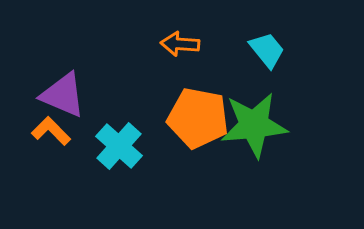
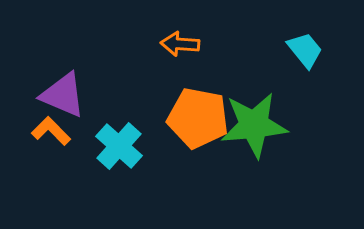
cyan trapezoid: moved 38 px right
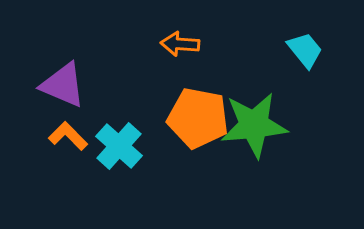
purple triangle: moved 10 px up
orange L-shape: moved 17 px right, 5 px down
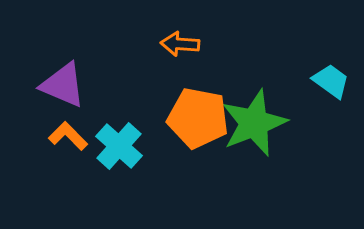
cyan trapezoid: moved 26 px right, 31 px down; rotated 15 degrees counterclockwise
green star: moved 2 px up; rotated 16 degrees counterclockwise
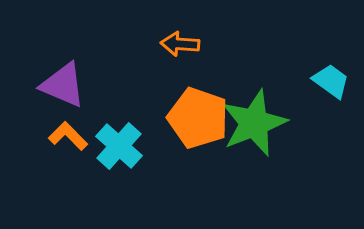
orange pentagon: rotated 8 degrees clockwise
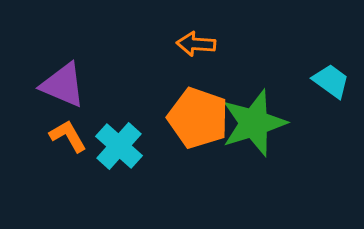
orange arrow: moved 16 px right
green star: rotated 4 degrees clockwise
orange L-shape: rotated 15 degrees clockwise
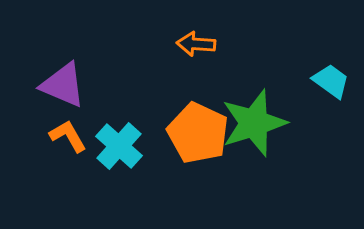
orange pentagon: moved 15 px down; rotated 6 degrees clockwise
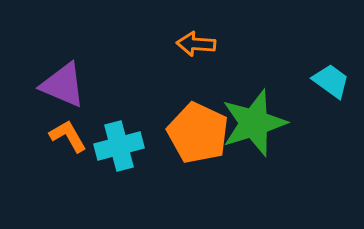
cyan cross: rotated 33 degrees clockwise
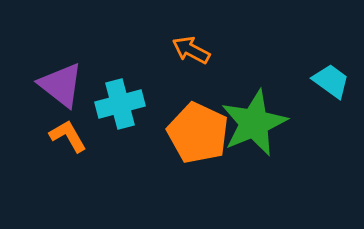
orange arrow: moved 5 px left, 6 px down; rotated 24 degrees clockwise
purple triangle: moved 2 px left; rotated 15 degrees clockwise
green star: rotated 6 degrees counterclockwise
cyan cross: moved 1 px right, 42 px up
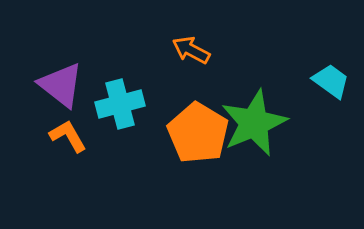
orange pentagon: rotated 6 degrees clockwise
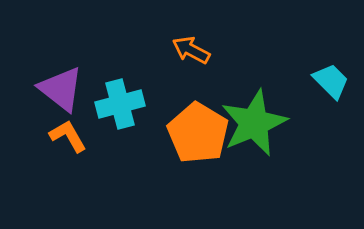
cyan trapezoid: rotated 9 degrees clockwise
purple triangle: moved 4 px down
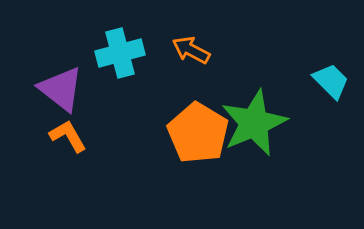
cyan cross: moved 51 px up
